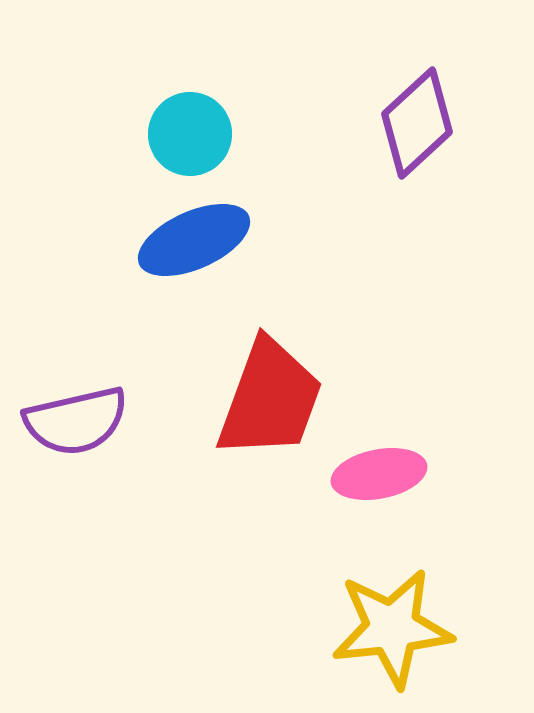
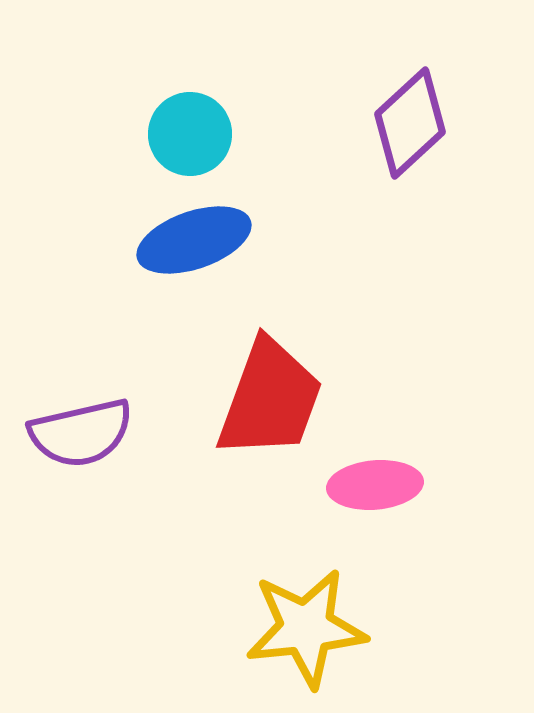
purple diamond: moved 7 px left
blue ellipse: rotated 5 degrees clockwise
purple semicircle: moved 5 px right, 12 px down
pink ellipse: moved 4 px left, 11 px down; rotated 6 degrees clockwise
yellow star: moved 86 px left
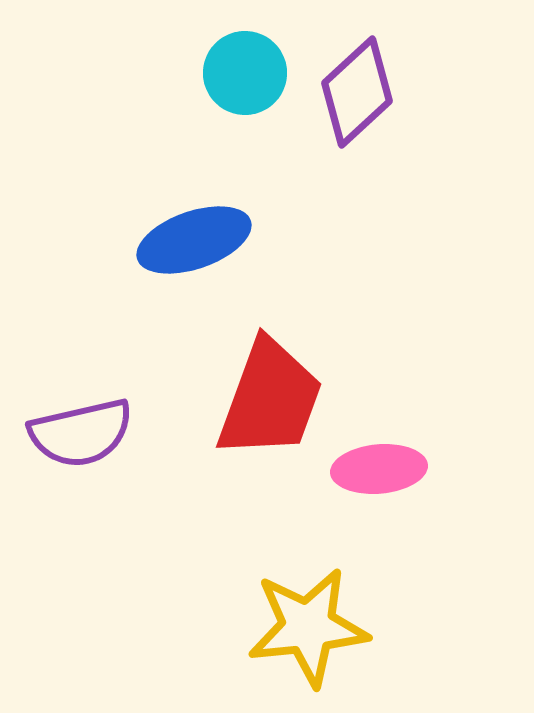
purple diamond: moved 53 px left, 31 px up
cyan circle: moved 55 px right, 61 px up
pink ellipse: moved 4 px right, 16 px up
yellow star: moved 2 px right, 1 px up
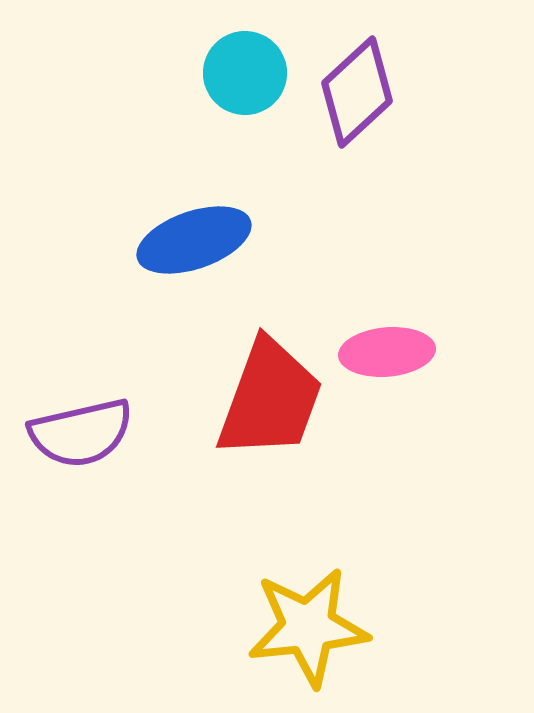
pink ellipse: moved 8 px right, 117 px up
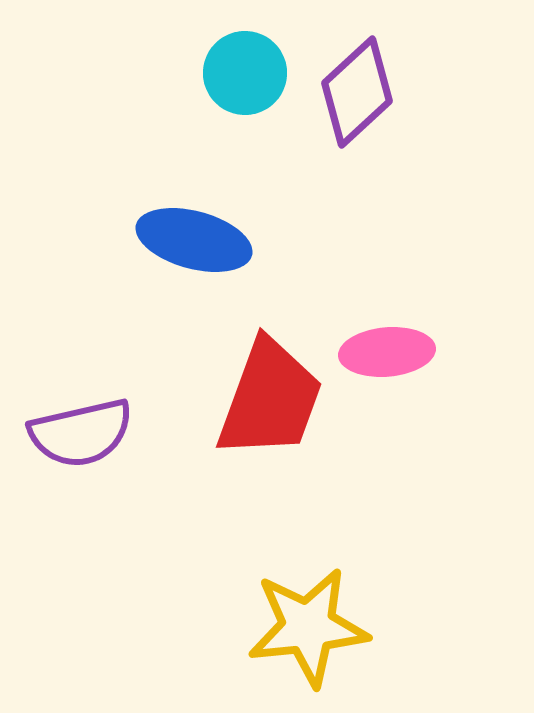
blue ellipse: rotated 34 degrees clockwise
